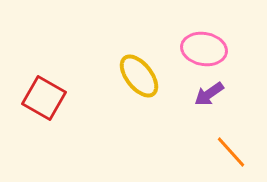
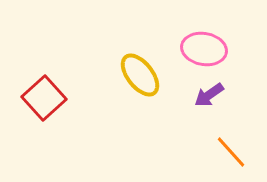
yellow ellipse: moved 1 px right, 1 px up
purple arrow: moved 1 px down
red square: rotated 18 degrees clockwise
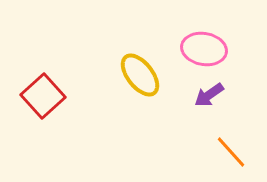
red square: moved 1 px left, 2 px up
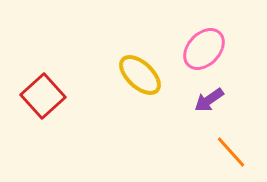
pink ellipse: rotated 57 degrees counterclockwise
yellow ellipse: rotated 9 degrees counterclockwise
purple arrow: moved 5 px down
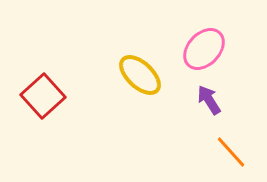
purple arrow: rotated 92 degrees clockwise
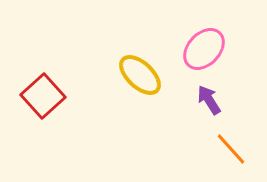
orange line: moved 3 px up
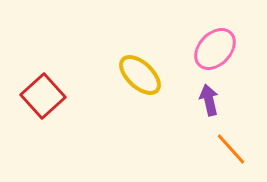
pink ellipse: moved 11 px right
purple arrow: rotated 20 degrees clockwise
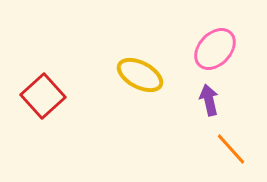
yellow ellipse: rotated 15 degrees counterclockwise
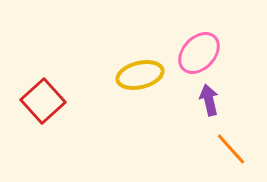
pink ellipse: moved 16 px left, 4 px down
yellow ellipse: rotated 42 degrees counterclockwise
red square: moved 5 px down
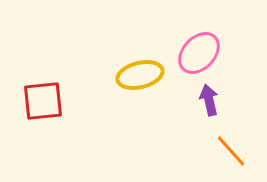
red square: rotated 36 degrees clockwise
orange line: moved 2 px down
